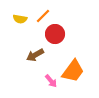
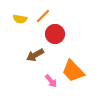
orange trapezoid: rotated 100 degrees clockwise
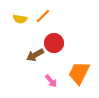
red circle: moved 1 px left, 9 px down
orange trapezoid: moved 6 px right, 2 px down; rotated 70 degrees clockwise
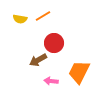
orange line: rotated 14 degrees clockwise
brown arrow: moved 3 px right, 5 px down
orange trapezoid: moved 1 px up
pink arrow: rotated 136 degrees clockwise
